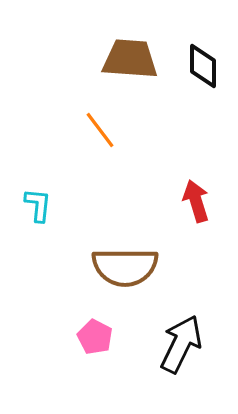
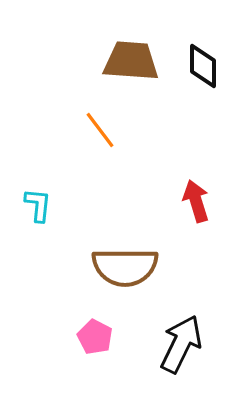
brown trapezoid: moved 1 px right, 2 px down
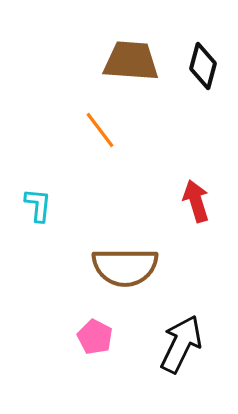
black diamond: rotated 15 degrees clockwise
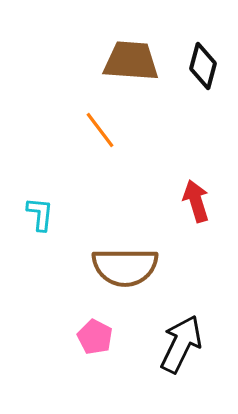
cyan L-shape: moved 2 px right, 9 px down
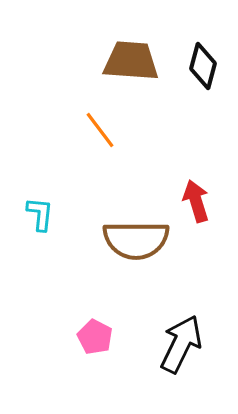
brown semicircle: moved 11 px right, 27 px up
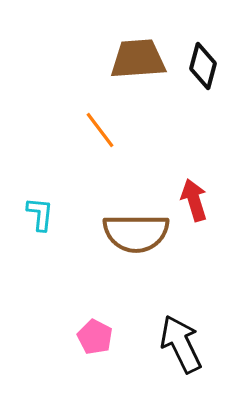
brown trapezoid: moved 7 px right, 2 px up; rotated 8 degrees counterclockwise
red arrow: moved 2 px left, 1 px up
brown semicircle: moved 7 px up
black arrow: rotated 52 degrees counterclockwise
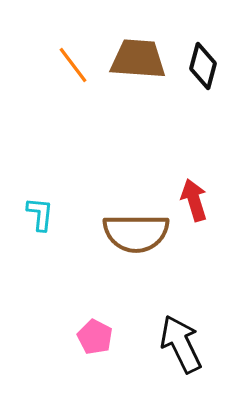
brown trapezoid: rotated 8 degrees clockwise
orange line: moved 27 px left, 65 px up
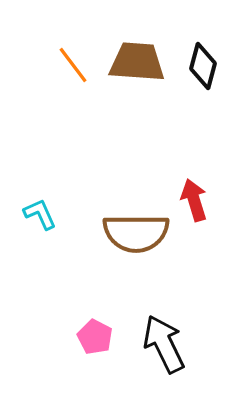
brown trapezoid: moved 1 px left, 3 px down
cyan L-shape: rotated 30 degrees counterclockwise
black arrow: moved 17 px left
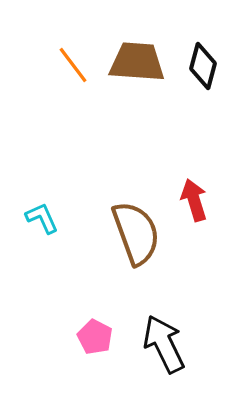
cyan L-shape: moved 2 px right, 4 px down
brown semicircle: rotated 110 degrees counterclockwise
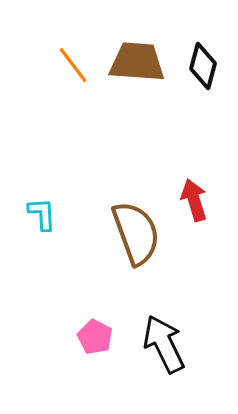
cyan L-shape: moved 4 px up; rotated 21 degrees clockwise
